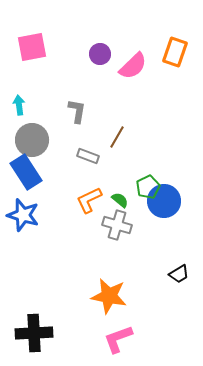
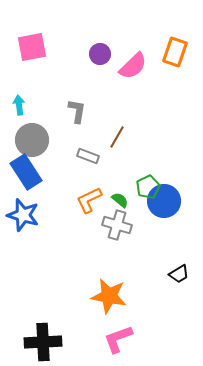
black cross: moved 9 px right, 9 px down
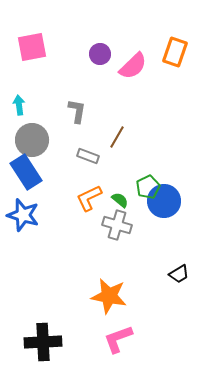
orange L-shape: moved 2 px up
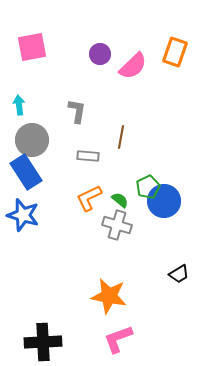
brown line: moved 4 px right; rotated 20 degrees counterclockwise
gray rectangle: rotated 15 degrees counterclockwise
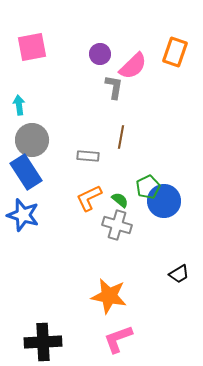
gray L-shape: moved 37 px right, 24 px up
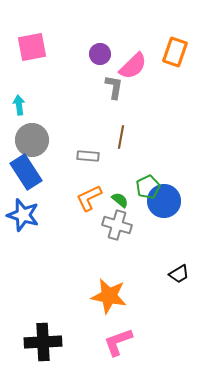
pink L-shape: moved 3 px down
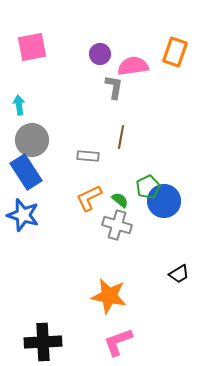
pink semicircle: rotated 144 degrees counterclockwise
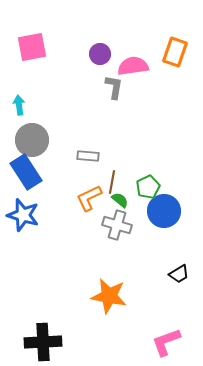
brown line: moved 9 px left, 45 px down
blue circle: moved 10 px down
pink L-shape: moved 48 px right
